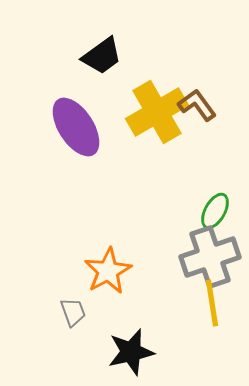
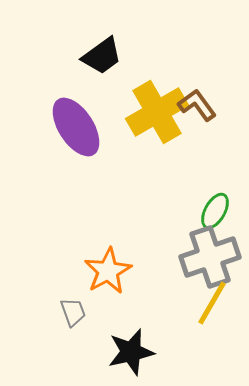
yellow line: rotated 39 degrees clockwise
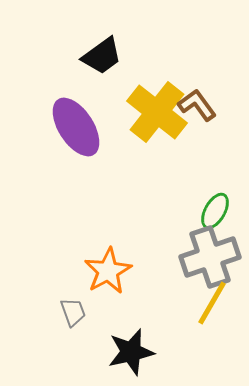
yellow cross: rotated 22 degrees counterclockwise
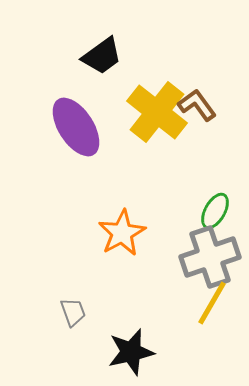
orange star: moved 14 px right, 38 px up
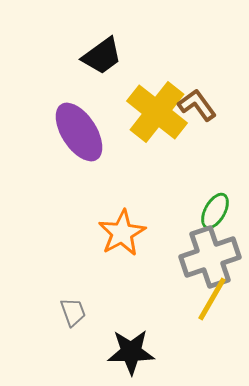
purple ellipse: moved 3 px right, 5 px down
yellow line: moved 4 px up
black star: rotated 12 degrees clockwise
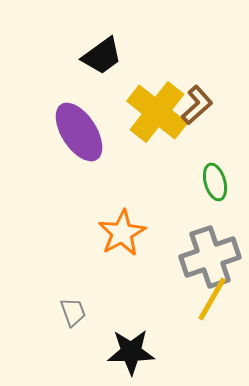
brown L-shape: rotated 84 degrees clockwise
green ellipse: moved 29 px up; rotated 45 degrees counterclockwise
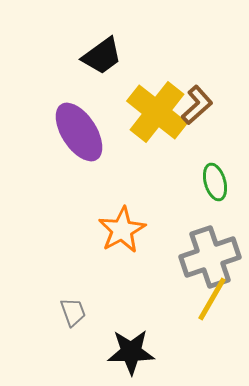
orange star: moved 3 px up
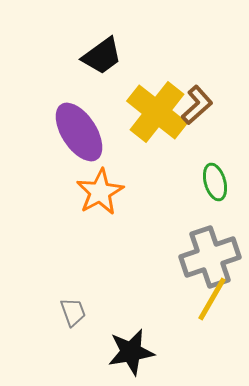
orange star: moved 22 px left, 38 px up
black star: rotated 9 degrees counterclockwise
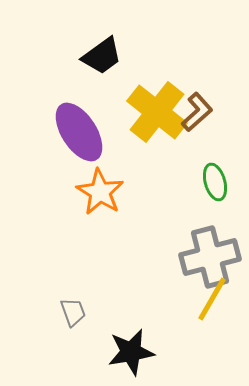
brown L-shape: moved 7 px down
orange star: rotated 12 degrees counterclockwise
gray cross: rotated 4 degrees clockwise
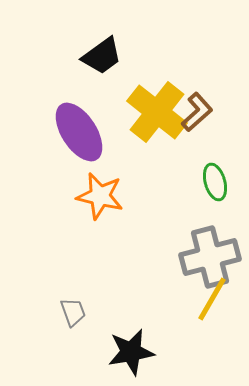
orange star: moved 4 px down; rotated 18 degrees counterclockwise
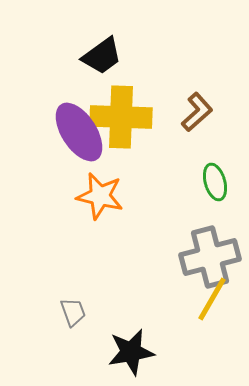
yellow cross: moved 36 px left, 5 px down; rotated 36 degrees counterclockwise
